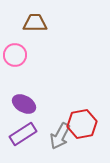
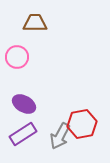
pink circle: moved 2 px right, 2 px down
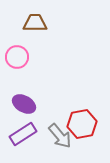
gray arrow: rotated 68 degrees counterclockwise
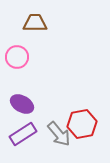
purple ellipse: moved 2 px left
gray arrow: moved 1 px left, 2 px up
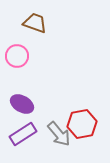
brown trapezoid: rotated 20 degrees clockwise
pink circle: moved 1 px up
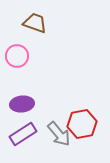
purple ellipse: rotated 35 degrees counterclockwise
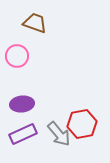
purple rectangle: rotated 8 degrees clockwise
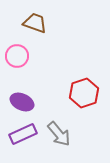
purple ellipse: moved 2 px up; rotated 30 degrees clockwise
red hexagon: moved 2 px right, 31 px up; rotated 8 degrees counterclockwise
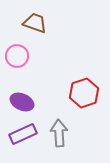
gray arrow: moved 1 px up; rotated 144 degrees counterclockwise
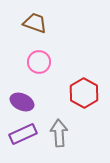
pink circle: moved 22 px right, 6 px down
red hexagon: rotated 12 degrees counterclockwise
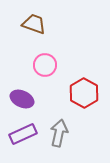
brown trapezoid: moved 1 px left, 1 px down
pink circle: moved 6 px right, 3 px down
purple ellipse: moved 3 px up
gray arrow: rotated 16 degrees clockwise
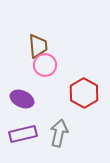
brown trapezoid: moved 4 px right, 22 px down; rotated 65 degrees clockwise
purple rectangle: rotated 12 degrees clockwise
